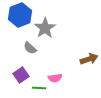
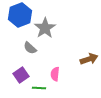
pink semicircle: moved 4 px up; rotated 104 degrees clockwise
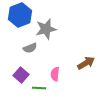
gray star: moved 1 px right, 1 px down; rotated 20 degrees clockwise
gray semicircle: rotated 64 degrees counterclockwise
brown arrow: moved 3 px left, 4 px down; rotated 12 degrees counterclockwise
purple square: rotated 14 degrees counterclockwise
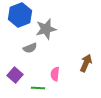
brown arrow: rotated 36 degrees counterclockwise
purple square: moved 6 px left
green line: moved 1 px left
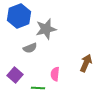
blue hexagon: moved 1 px left, 1 px down
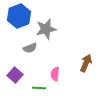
green line: moved 1 px right
